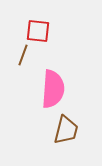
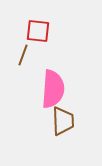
brown trapezoid: moved 3 px left, 9 px up; rotated 16 degrees counterclockwise
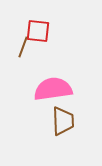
brown line: moved 8 px up
pink semicircle: rotated 102 degrees counterclockwise
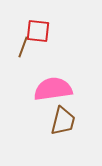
brown trapezoid: rotated 16 degrees clockwise
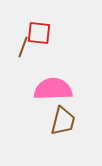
red square: moved 1 px right, 2 px down
pink semicircle: rotated 6 degrees clockwise
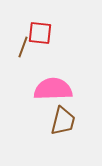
red square: moved 1 px right
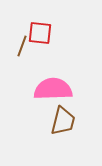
brown line: moved 1 px left, 1 px up
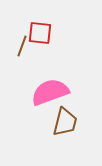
pink semicircle: moved 3 px left, 3 px down; rotated 18 degrees counterclockwise
brown trapezoid: moved 2 px right, 1 px down
